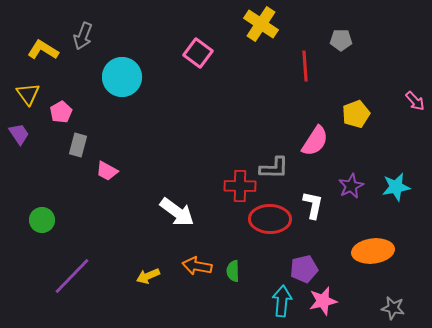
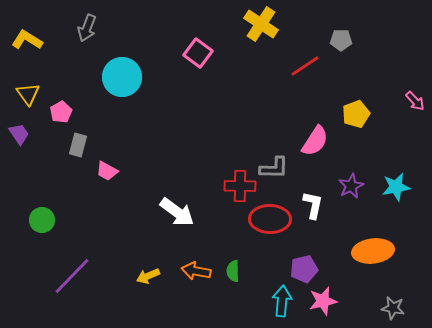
gray arrow: moved 4 px right, 8 px up
yellow L-shape: moved 16 px left, 10 px up
red line: rotated 60 degrees clockwise
orange arrow: moved 1 px left, 5 px down
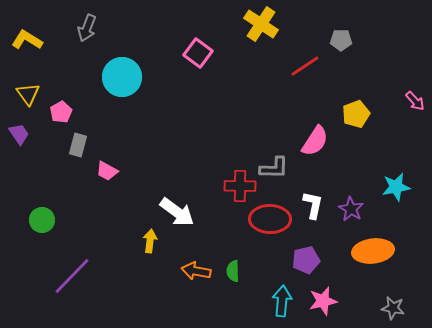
purple star: moved 23 px down; rotated 15 degrees counterclockwise
purple pentagon: moved 2 px right, 9 px up
yellow arrow: moved 2 px right, 35 px up; rotated 120 degrees clockwise
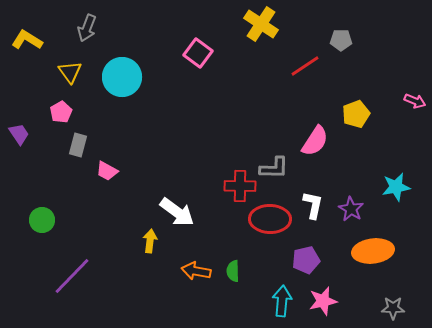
yellow triangle: moved 42 px right, 22 px up
pink arrow: rotated 25 degrees counterclockwise
gray star: rotated 10 degrees counterclockwise
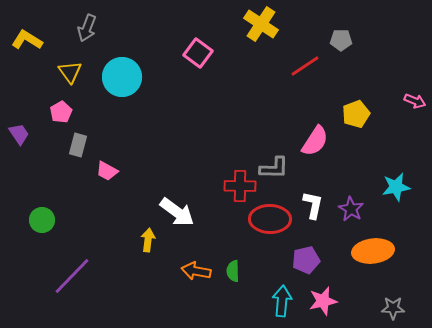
yellow arrow: moved 2 px left, 1 px up
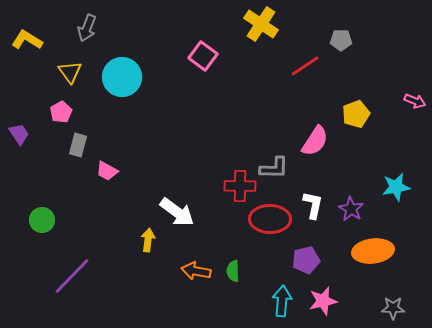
pink square: moved 5 px right, 3 px down
